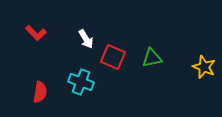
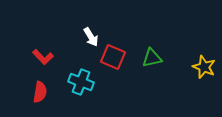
red L-shape: moved 7 px right, 24 px down
white arrow: moved 5 px right, 2 px up
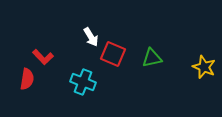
red square: moved 3 px up
cyan cross: moved 2 px right
red semicircle: moved 13 px left, 13 px up
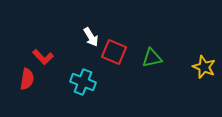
red square: moved 1 px right, 2 px up
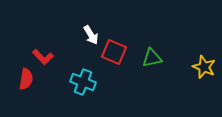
white arrow: moved 2 px up
red semicircle: moved 1 px left
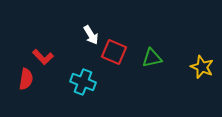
yellow star: moved 2 px left
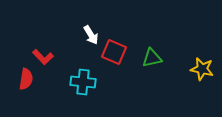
yellow star: moved 2 px down; rotated 10 degrees counterclockwise
cyan cross: rotated 15 degrees counterclockwise
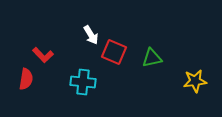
red L-shape: moved 2 px up
yellow star: moved 7 px left, 12 px down; rotated 20 degrees counterclockwise
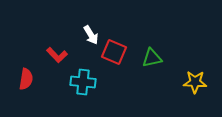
red L-shape: moved 14 px right
yellow star: moved 1 px down; rotated 10 degrees clockwise
